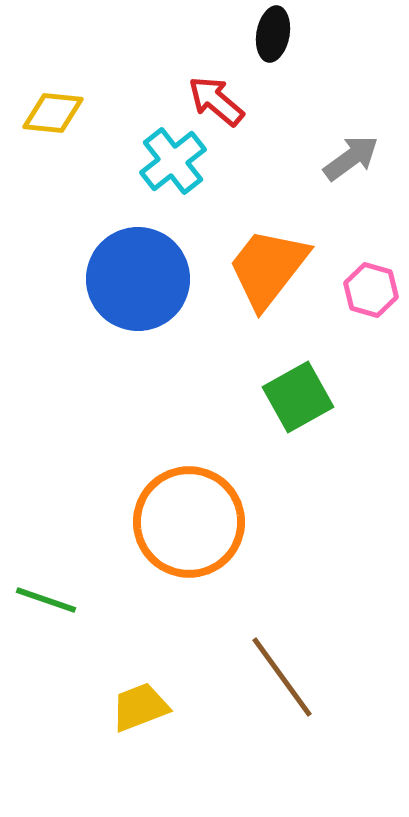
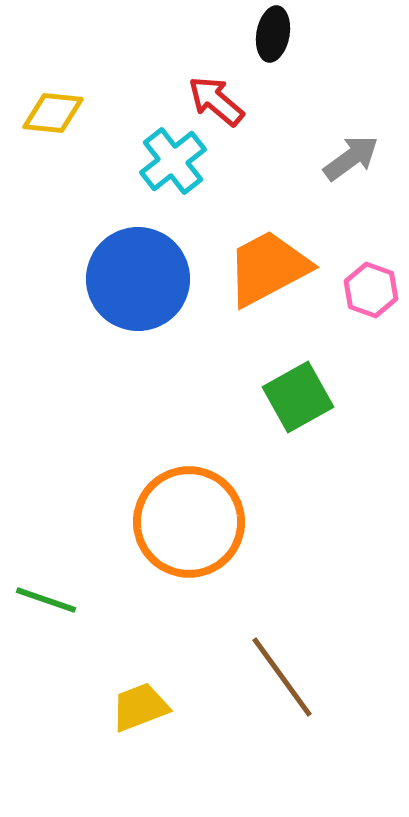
orange trapezoid: rotated 24 degrees clockwise
pink hexagon: rotated 4 degrees clockwise
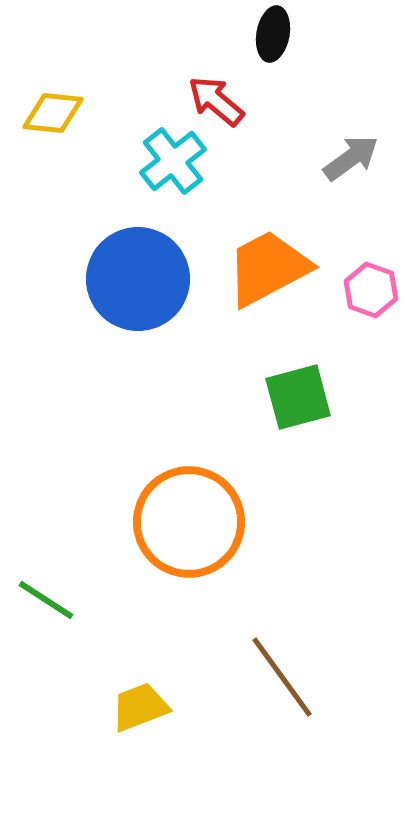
green square: rotated 14 degrees clockwise
green line: rotated 14 degrees clockwise
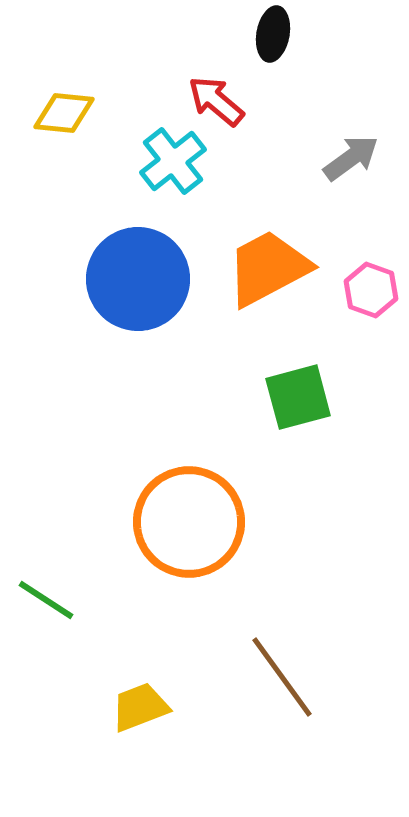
yellow diamond: moved 11 px right
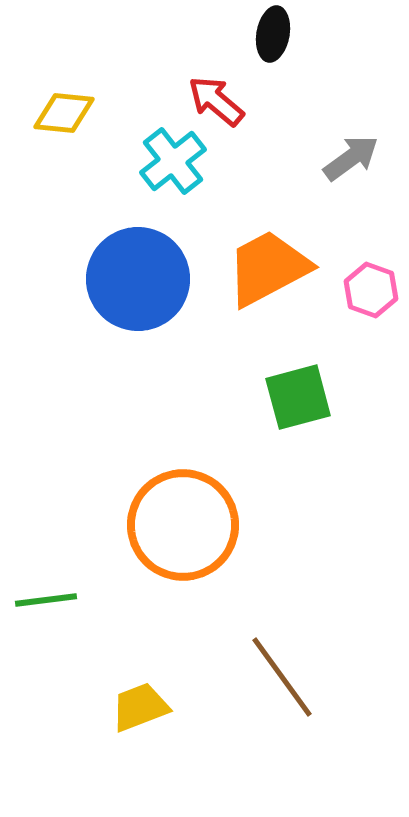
orange circle: moved 6 px left, 3 px down
green line: rotated 40 degrees counterclockwise
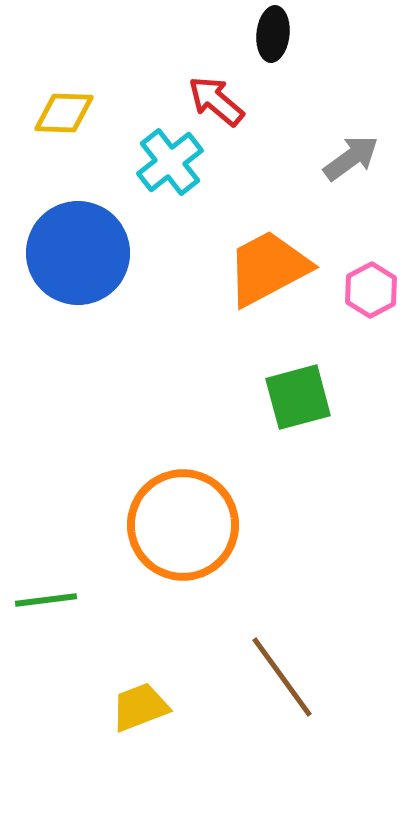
black ellipse: rotated 4 degrees counterclockwise
yellow diamond: rotated 4 degrees counterclockwise
cyan cross: moved 3 px left, 1 px down
blue circle: moved 60 px left, 26 px up
pink hexagon: rotated 12 degrees clockwise
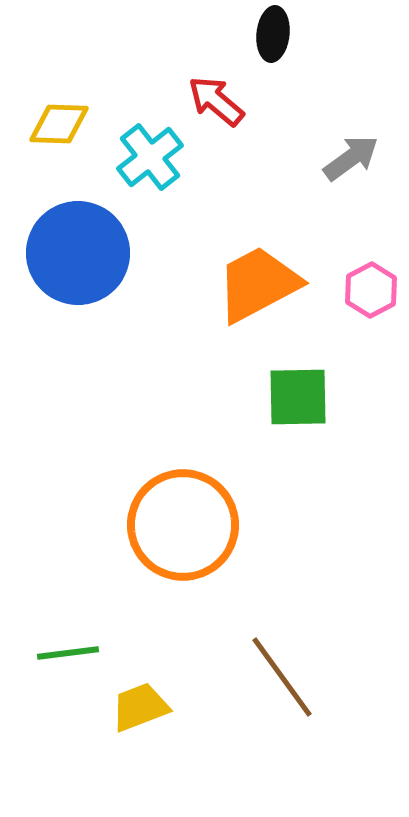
yellow diamond: moved 5 px left, 11 px down
cyan cross: moved 20 px left, 5 px up
orange trapezoid: moved 10 px left, 16 px down
green square: rotated 14 degrees clockwise
green line: moved 22 px right, 53 px down
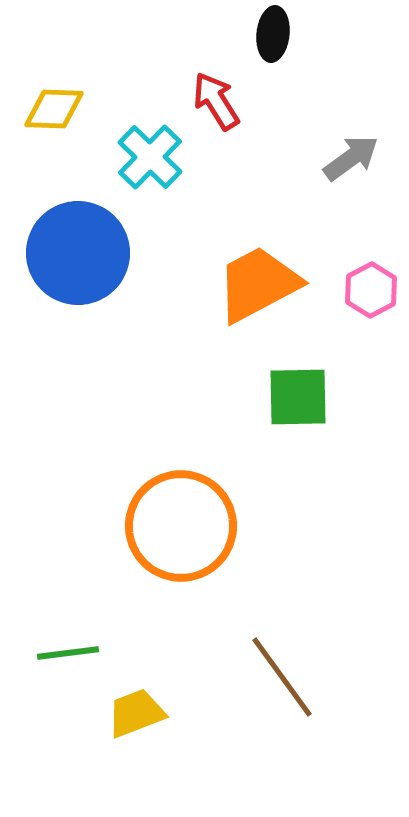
red arrow: rotated 18 degrees clockwise
yellow diamond: moved 5 px left, 15 px up
cyan cross: rotated 8 degrees counterclockwise
orange circle: moved 2 px left, 1 px down
yellow trapezoid: moved 4 px left, 6 px down
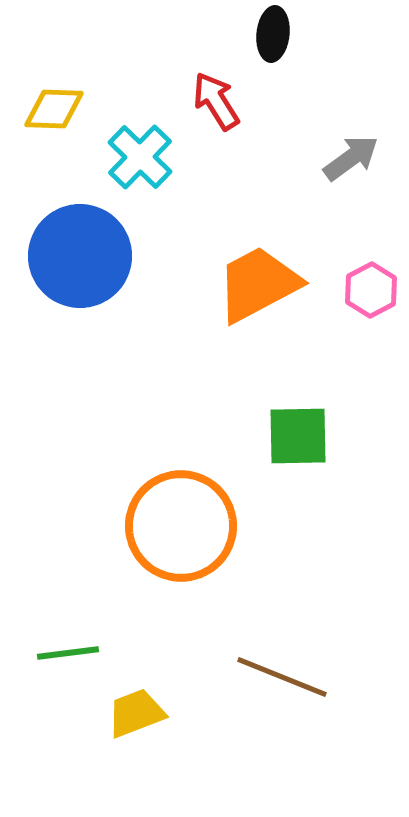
cyan cross: moved 10 px left
blue circle: moved 2 px right, 3 px down
green square: moved 39 px down
brown line: rotated 32 degrees counterclockwise
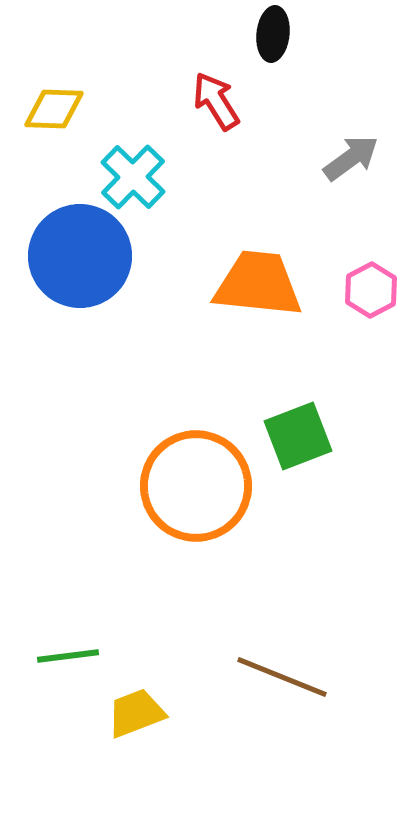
cyan cross: moved 7 px left, 20 px down
orange trapezoid: rotated 34 degrees clockwise
green square: rotated 20 degrees counterclockwise
orange circle: moved 15 px right, 40 px up
green line: moved 3 px down
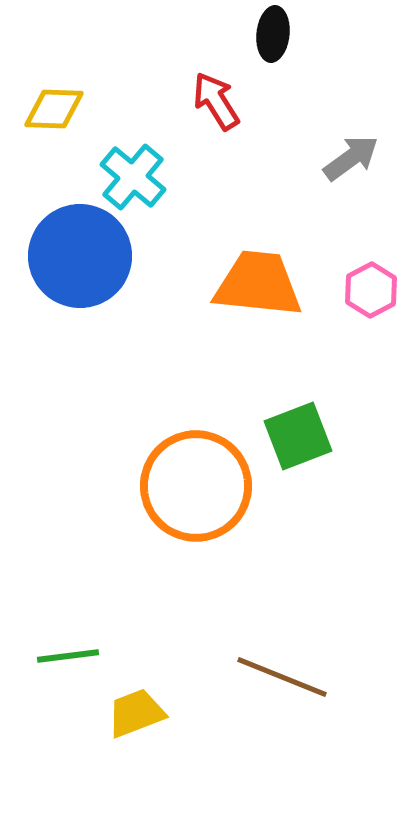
cyan cross: rotated 4 degrees counterclockwise
